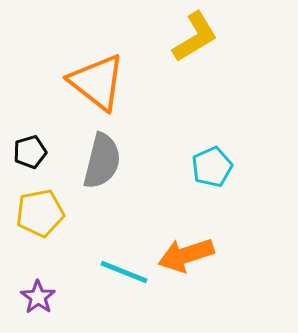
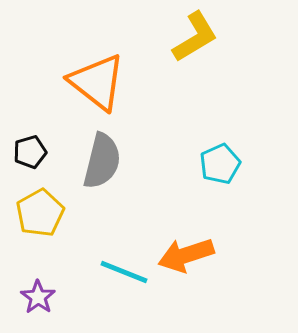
cyan pentagon: moved 8 px right, 3 px up
yellow pentagon: rotated 18 degrees counterclockwise
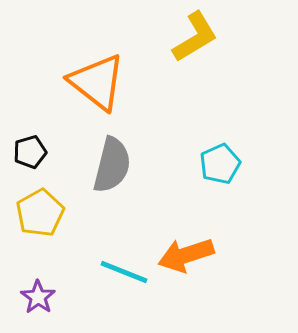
gray semicircle: moved 10 px right, 4 px down
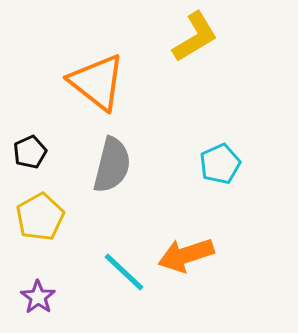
black pentagon: rotated 8 degrees counterclockwise
yellow pentagon: moved 4 px down
cyan line: rotated 21 degrees clockwise
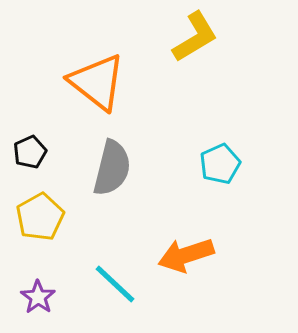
gray semicircle: moved 3 px down
cyan line: moved 9 px left, 12 px down
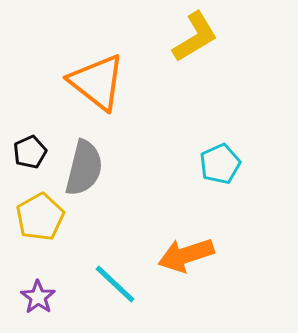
gray semicircle: moved 28 px left
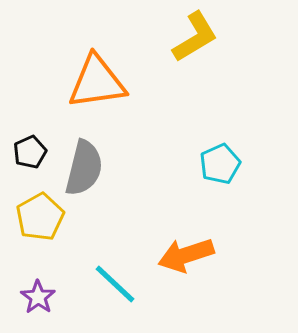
orange triangle: rotated 46 degrees counterclockwise
